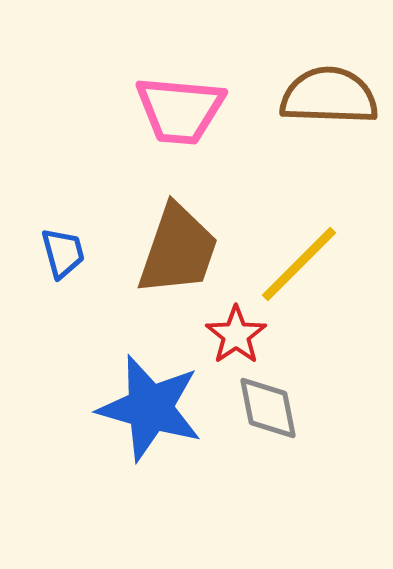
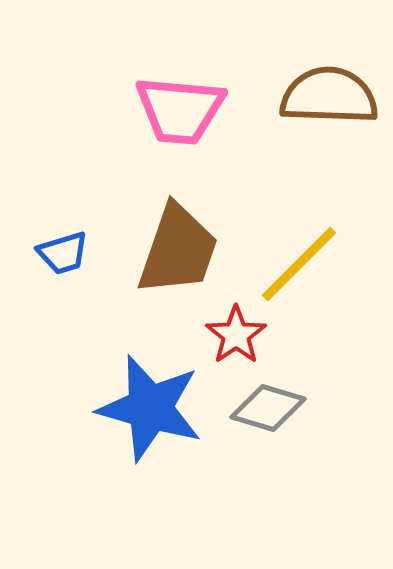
blue trapezoid: rotated 88 degrees clockwise
gray diamond: rotated 62 degrees counterclockwise
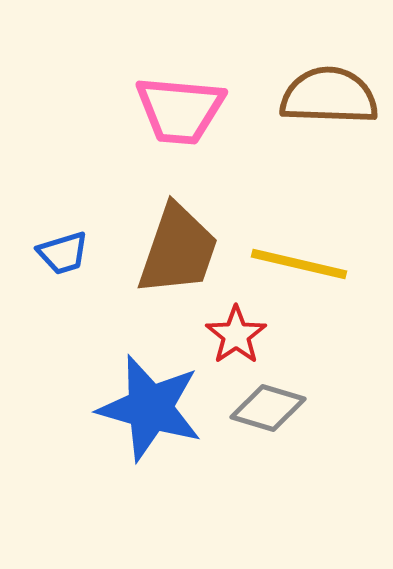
yellow line: rotated 58 degrees clockwise
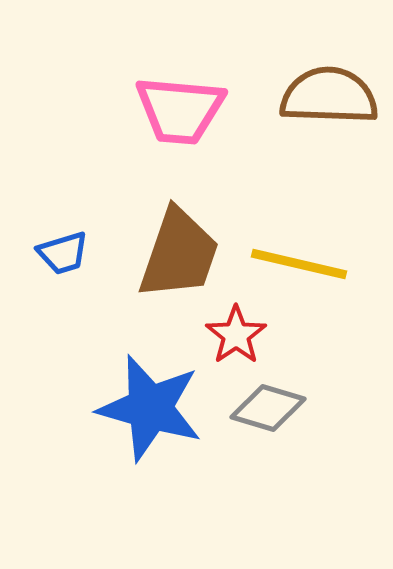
brown trapezoid: moved 1 px right, 4 px down
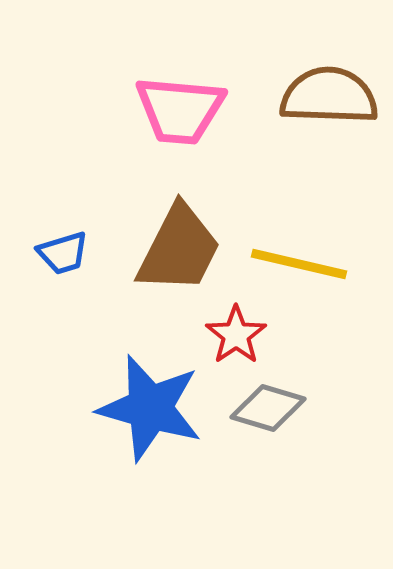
brown trapezoid: moved 5 px up; rotated 8 degrees clockwise
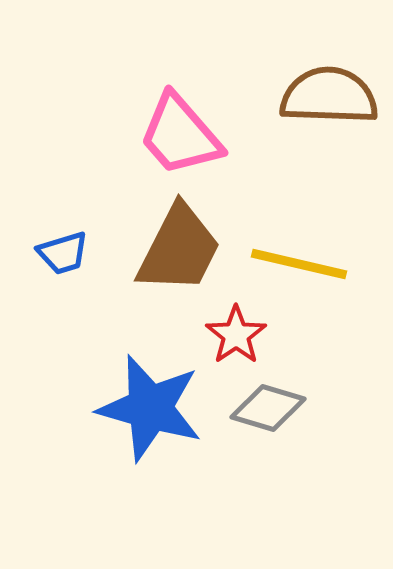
pink trapezoid: moved 25 px down; rotated 44 degrees clockwise
